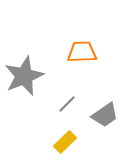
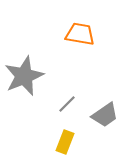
orange trapezoid: moved 2 px left, 18 px up; rotated 12 degrees clockwise
yellow rectangle: rotated 25 degrees counterclockwise
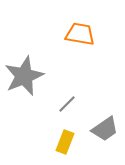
gray trapezoid: moved 14 px down
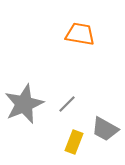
gray star: moved 28 px down
gray trapezoid: rotated 64 degrees clockwise
yellow rectangle: moved 9 px right
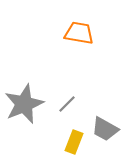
orange trapezoid: moved 1 px left, 1 px up
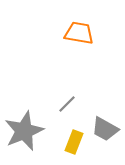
gray star: moved 27 px down
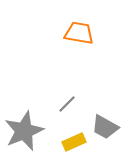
gray trapezoid: moved 2 px up
yellow rectangle: rotated 45 degrees clockwise
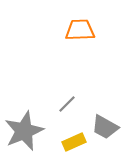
orange trapezoid: moved 1 px right, 3 px up; rotated 12 degrees counterclockwise
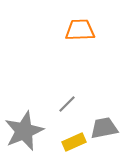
gray trapezoid: moved 1 px left, 1 px down; rotated 140 degrees clockwise
